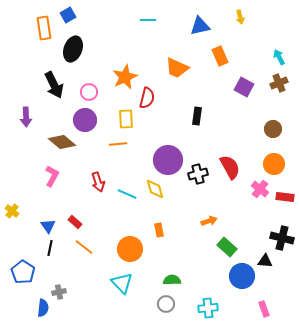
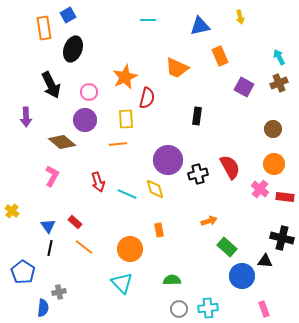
black arrow at (54, 85): moved 3 px left
gray circle at (166, 304): moved 13 px right, 5 px down
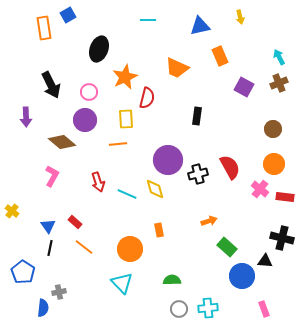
black ellipse at (73, 49): moved 26 px right
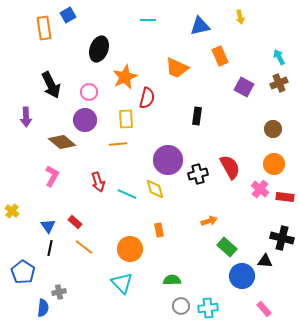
gray circle at (179, 309): moved 2 px right, 3 px up
pink rectangle at (264, 309): rotated 21 degrees counterclockwise
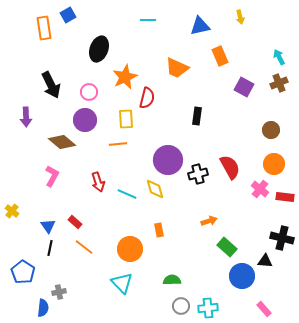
brown circle at (273, 129): moved 2 px left, 1 px down
